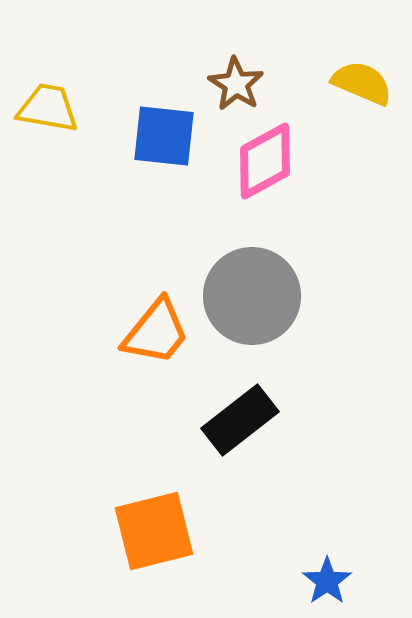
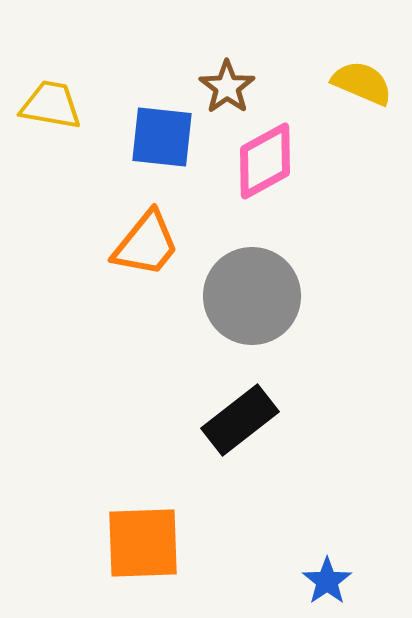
brown star: moved 9 px left, 3 px down; rotated 4 degrees clockwise
yellow trapezoid: moved 3 px right, 3 px up
blue square: moved 2 px left, 1 px down
orange trapezoid: moved 10 px left, 88 px up
orange square: moved 11 px left, 12 px down; rotated 12 degrees clockwise
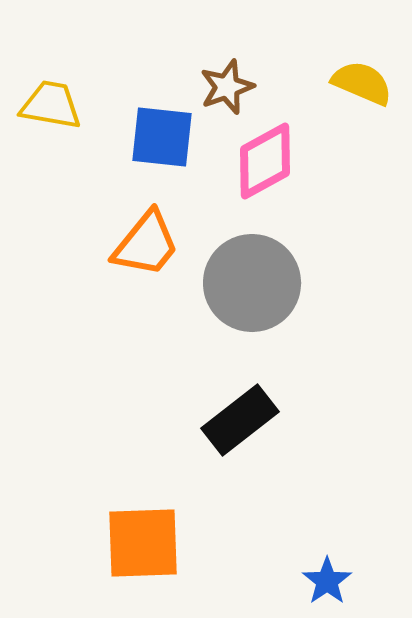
brown star: rotated 16 degrees clockwise
gray circle: moved 13 px up
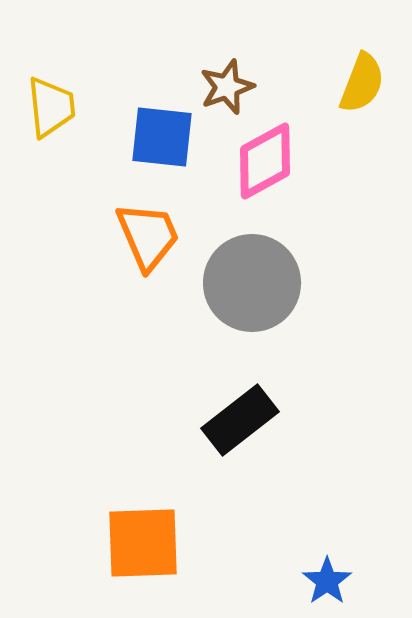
yellow semicircle: rotated 88 degrees clockwise
yellow trapezoid: moved 2 px down; rotated 74 degrees clockwise
orange trapezoid: moved 2 px right, 8 px up; rotated 62 degrees counterclockwise
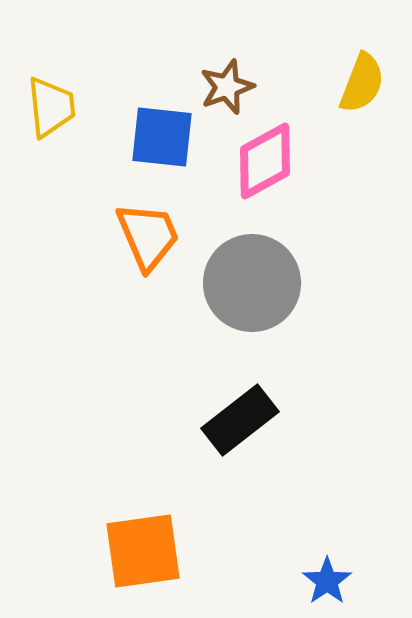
orange square: moved 8 px down; rotated 6 degrees counterclockwise
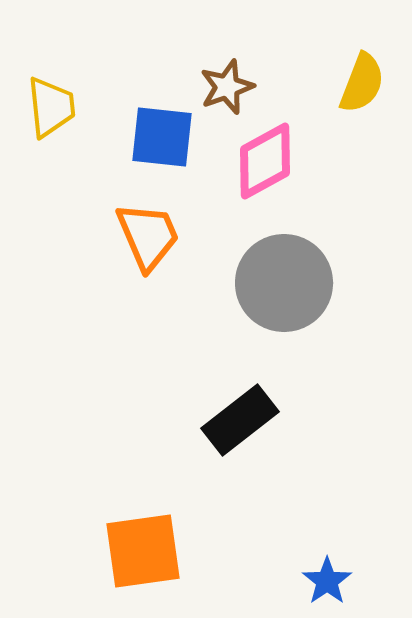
gray circle: moved 32 px right
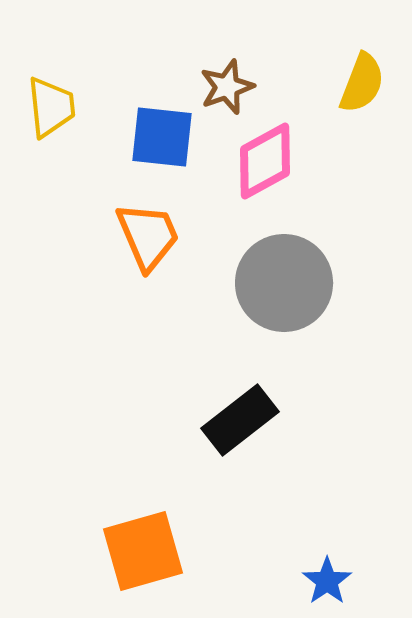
orange square: rotated 8 degrees counterclockwise
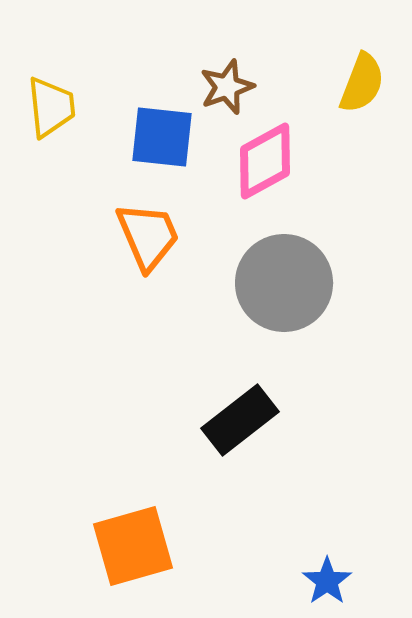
orange square: moved 10 px left, 5 px up
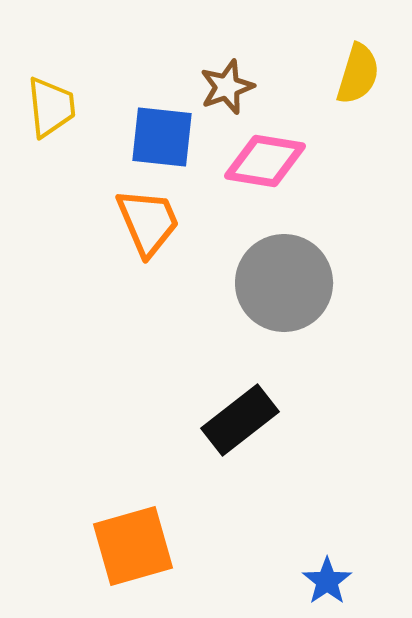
yellow semicircle: moved 4 px left, 9 px up; rotated 4 degrees counterclockwise
pink diamond: rotated 38 degrees clockwise
orange trapezoid: moved 14 px up
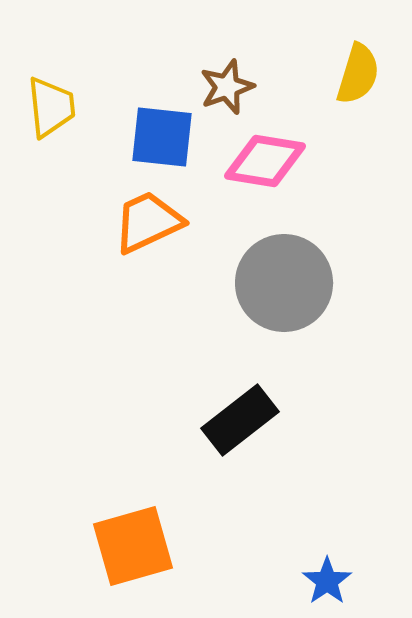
orange trapezoid: rotated 92 degrees counterclockwise
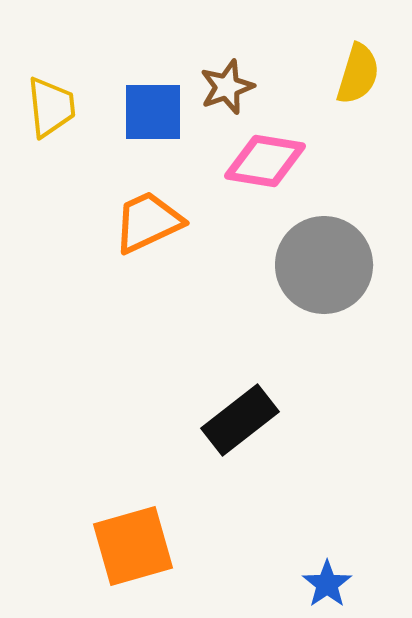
blue square: moved 9 px left, 25 px up; rotated 6 degrees counterclockwise
gray circle: moved 40 px right, 18 px up
blue star: moved 3 px down
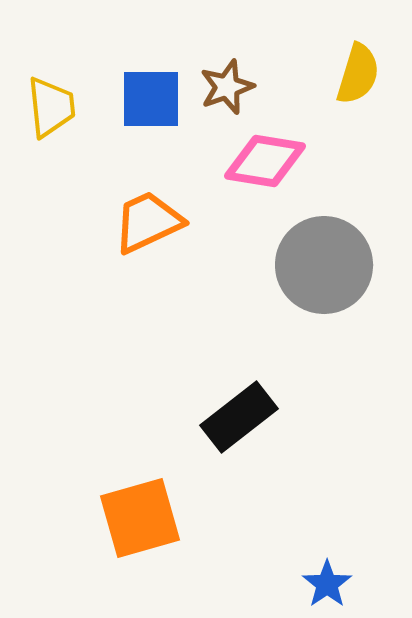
blue square: moved 2 px left, 13 px up
black rectangle: moved 1 px left, 3 px up
orange square: moved 7 px right, 28 px up
